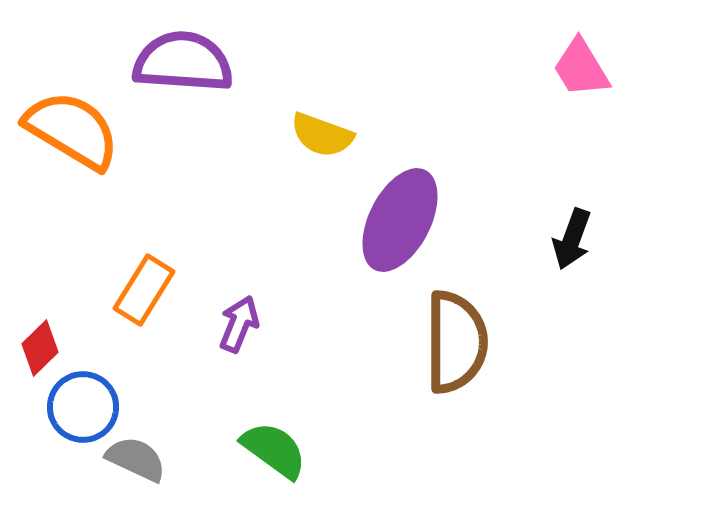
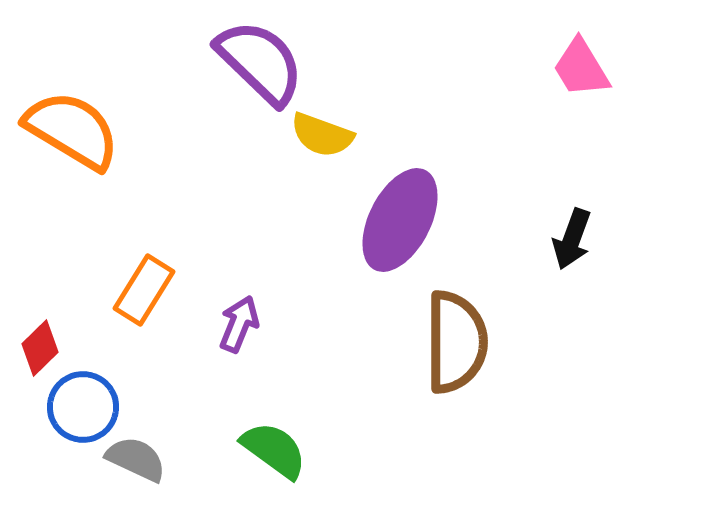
purple semicircle: moved 77 px right; rotated 40 degrees clockwise
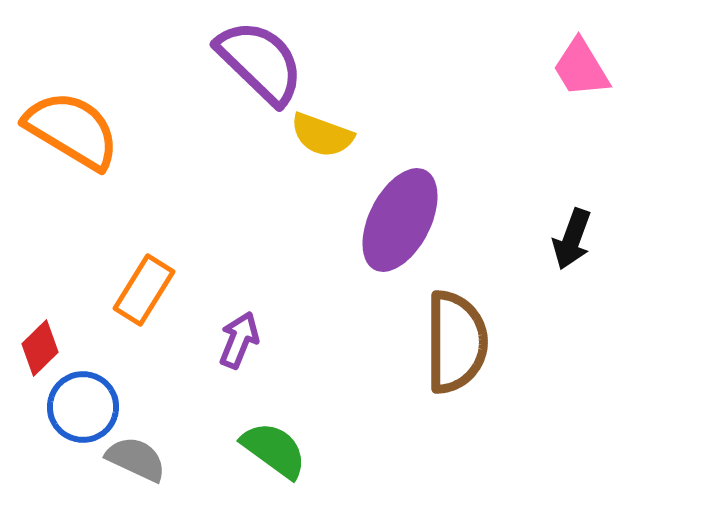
purple arrow: moved 16 px down
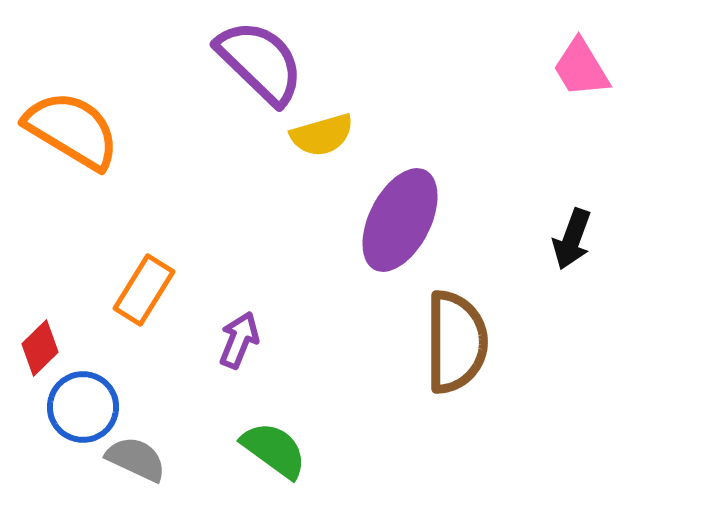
yellow semicircle: rotated 36 degrees counterclockwise
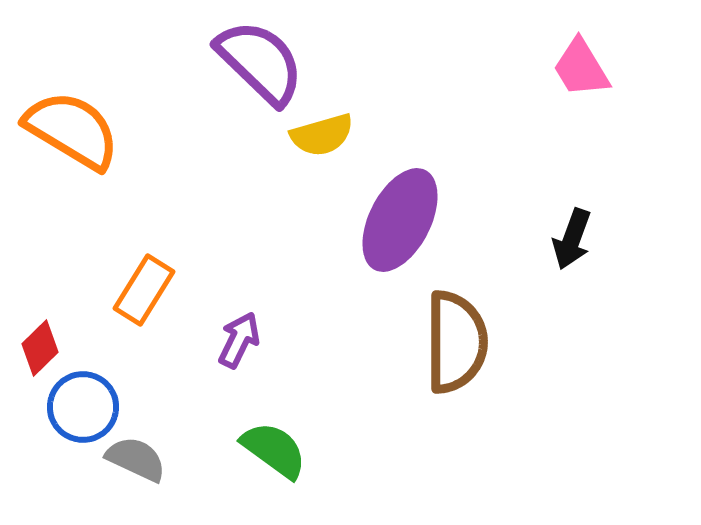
purple arrow: rotated 4 degrees clockwise
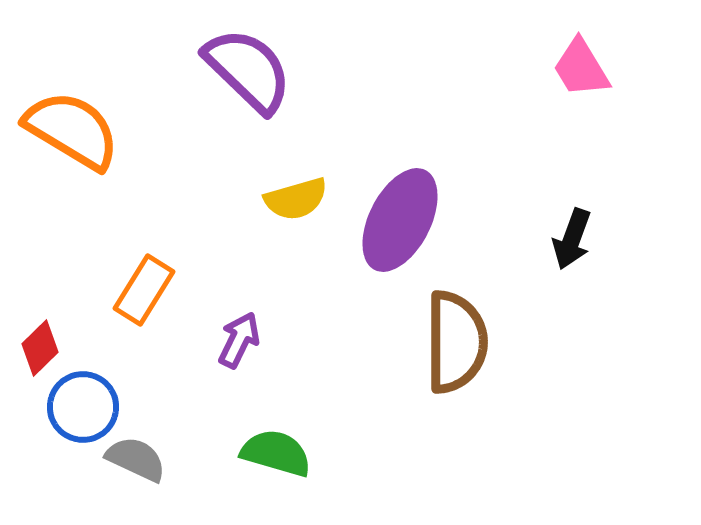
purple semicircle: moved 12 px left, 8 px down
yellow semicircle: moved 26 px left, 64 px down
green semicircle: moved 2 px right, 3 px down; rotated 20 degrees counterclockwise
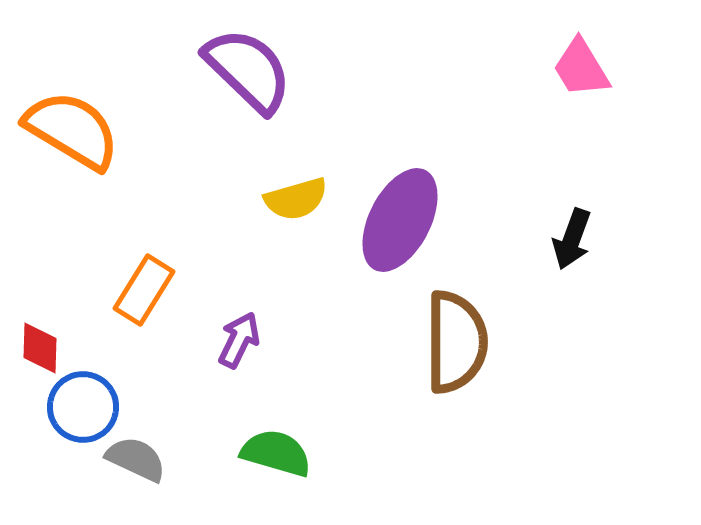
red diamond: rotated 44 degrees counterclockwise
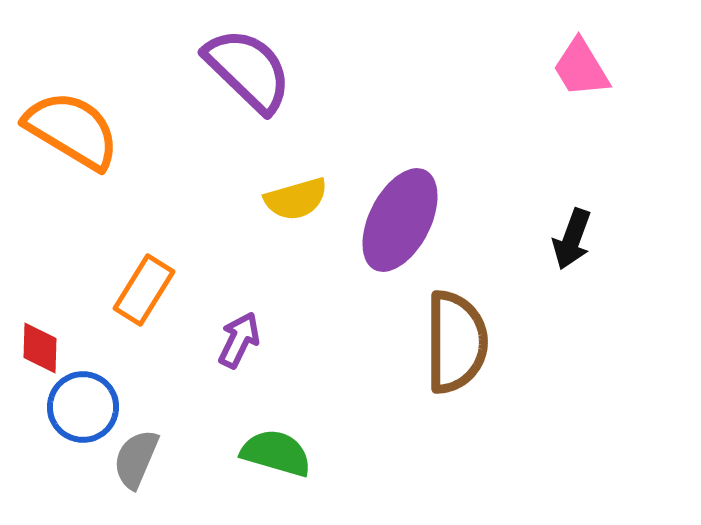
gray semicircle: rotated 92 degrees counterclockwise
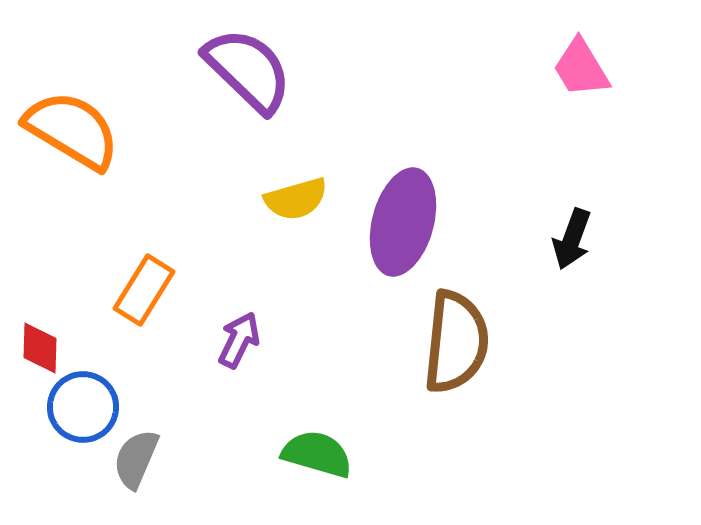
purple ellipse: moved 3 px right, 2 px down; rotated 12 degrees counterclockwise
brown semicircle: rotated 6 degrees clockwise
green semicircle: moved 41 px right, 1 px down
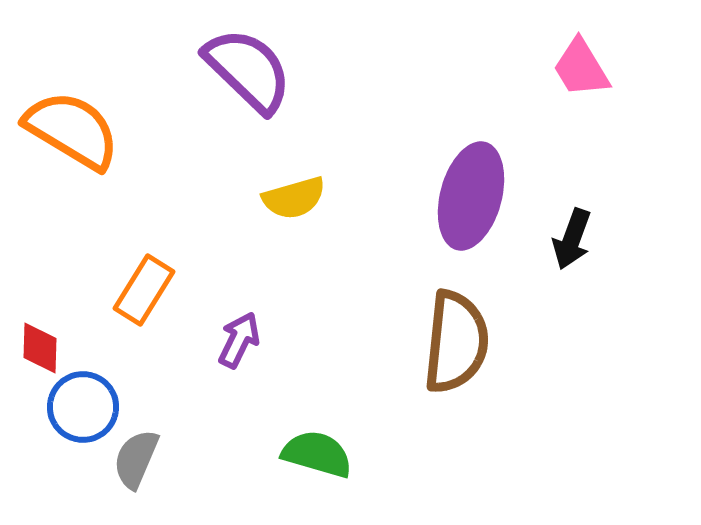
yellow semicircle: moved 2 px left, 1 px up
purple ellipse: moved 68 px right, 26 px up
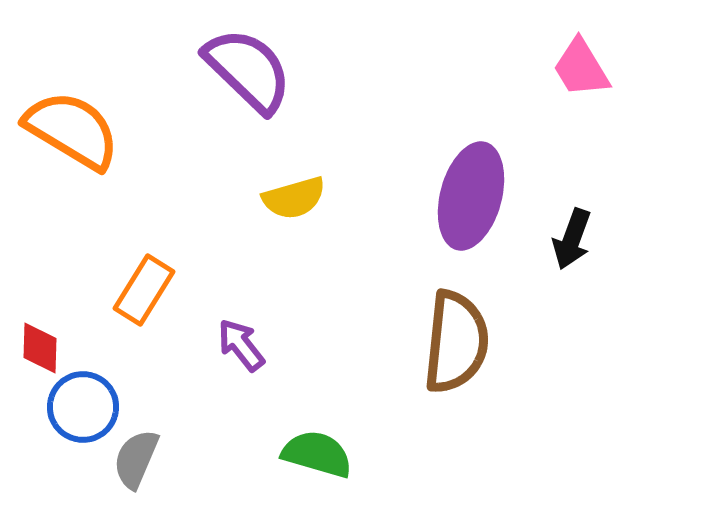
purple arrow: moved 2 px right, 5 px down; rotated 64 degrees counterclockwise
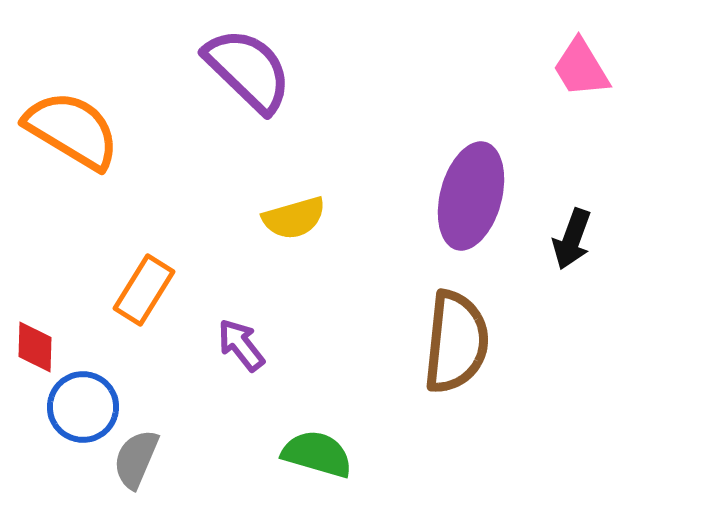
yellow semicircle: moved 20 px down
red diamond: moved 5 px left, 1 px up
